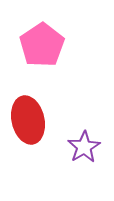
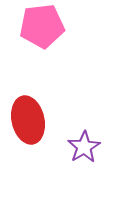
pink pentagon: moved 19 px up; rotated 27 degrees clockwise
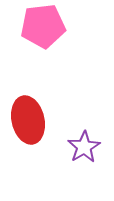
pink pentagon: moved 1 px right
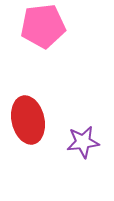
purple star: moved 1 px left, 5 px up; rotated 24 degrees clockwise
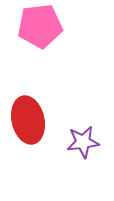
pink pentagon: moved 3 px left
